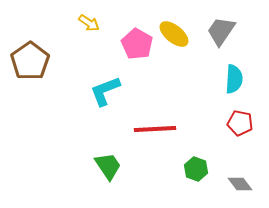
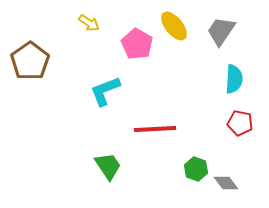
yellow ellipse: moved 8 px up; rotated 12 degrees clockwise
gray diamond: moved 14 px left, 1 px up
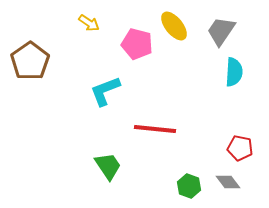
pink pentagon: rotated 16 degrees counterclockwise
cyan semicircle: moved 7 px up
red pentagon: moved 25 px down
red line: rotated 9 degrees clockwise
green hexagon: moved 7 px left, 17 px down
gray diamond: moved 2 px right, 1 px up
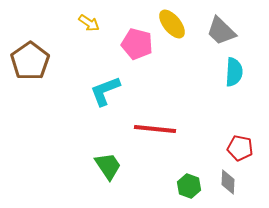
yellow ellipse: moved 2 px left, 2 px up
gray trapezoid: rotated 80 degrees counterclockwise
gray diamond: rotated 40 degrees clockwise
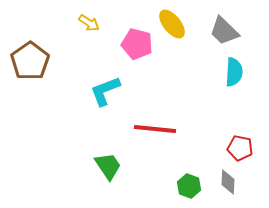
gray trapezoid: moved 3 px right
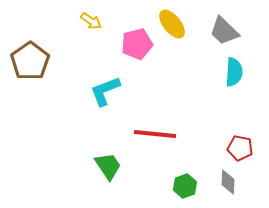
yellow arrow: moved 2 px right, 2 px up
pink pentagon: rotated 28 degrees counterclockwise
red line: moved 5 px down
green hexagon: moved 4 px left; rotated 20 degrees clockwise
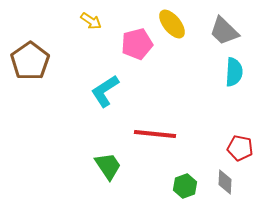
cyan L-shape: rotated 12 degrees counterclockwise
gray diamond: moved 3 px left
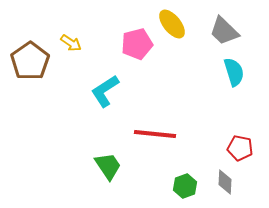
yellow arrow: moved 20 px left, 22 px down
cyan semicircle: rotated 20 degrees counterclockwise
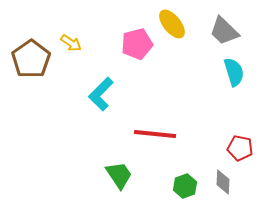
brown pentagon: moved 1 px right, 2 px up
cyan L-shape: moved 4 px left, 3 px down; rotated 12 degrees counterclockwise
green trapezoid: moved 11 px right, 9 px down
gray diamond: moved 2 px left
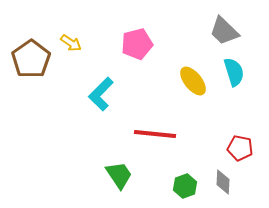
yellow ellipse: moved 21 px right, 57 px down
